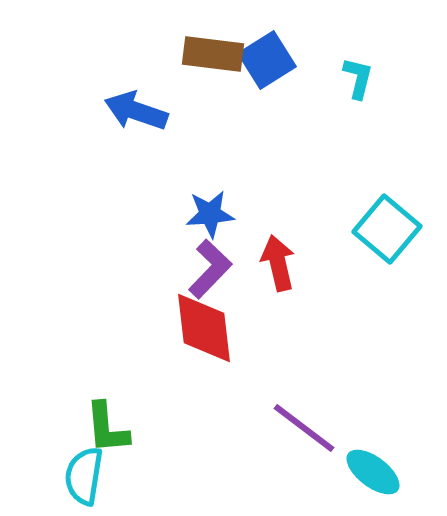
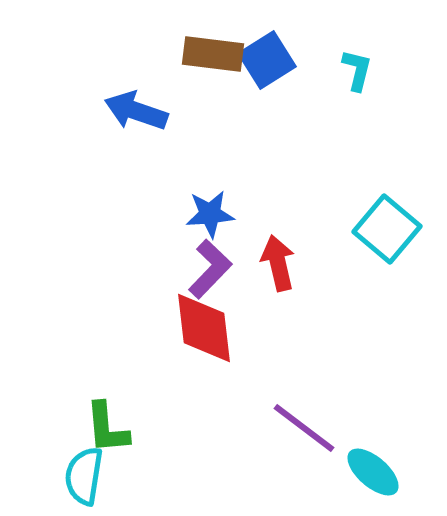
cyan L-shape: moved 1 px left, 8 px up
cyan ellipse: rotated 4 degrees clockwise
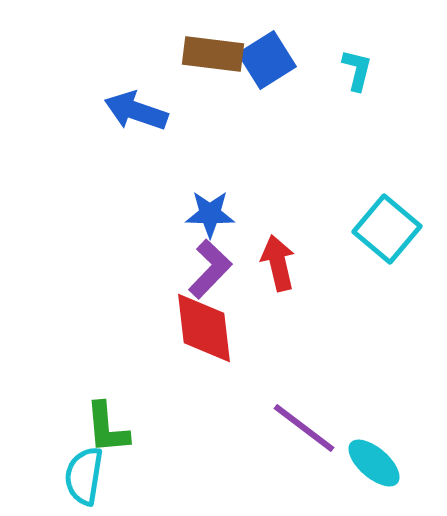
blue star: rotated 6 degrees clockwise
cyan ellipse: moved 1 px right, 9 px up
